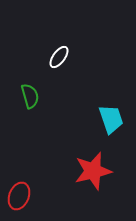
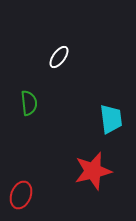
green semicircle: moved 1 px left, 7 px down; rotated 10 degrees clockwise
cyan trapezoid: rotated 12 degrees clockwise
red ellipse: moved 2 px right, 1 px up
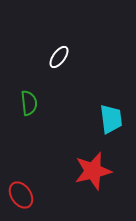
red ellipse: rotated 56 degrees counterclockwise
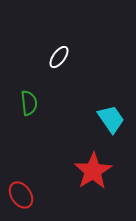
cyan trapezoid: rotated 28 degrees counterclockwise
red star: rotated 18 degrees counterclockwise
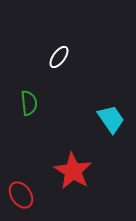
red star: moved 20 px left; rotated 9 degrees counterclockwise
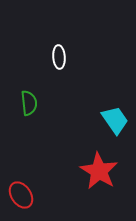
white ellipse: rotated 40 degrees counterclockwise
cyan trapezoid: moved 4 px right, 1 px down
red star: moved 26 px right
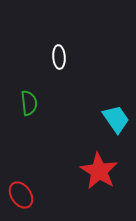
cyan trapezoid: moved 1 px right, 1 px up
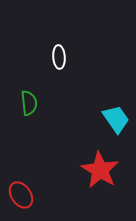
red star: moved 1 px right, 1 px up
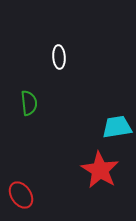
cyan trapezoid: moved 1 px right, 8 px down; rotated 64 degrees counterclockwise
